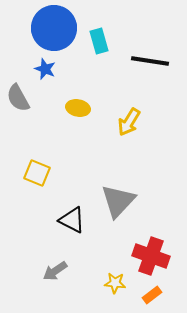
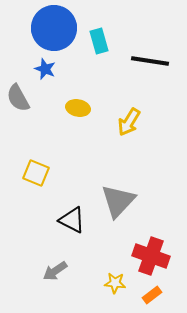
yellow square: moved 1 px left
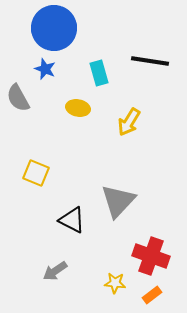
cyan rectangle: moved 32 px down
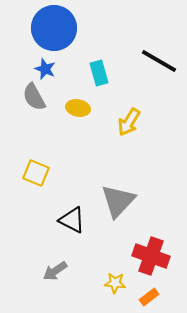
black line: moved 9 px right; rotated 21 degrees clockwise
gray semicircle: moved 16 px right, 1 px up
orange rectangle: moved 3 px left, 2 px down
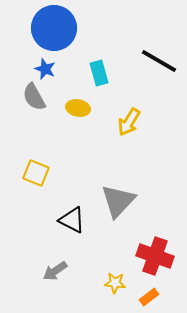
red cross: moved 4 px right
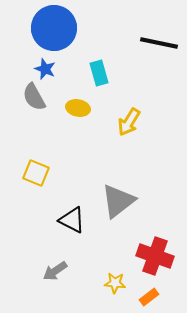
black line: moved 18 px up; rotated 18 degrees counterclockwise
gray triangle: rotated 9 degrees clockwise
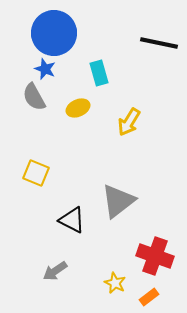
blue circle: moved 5 px down
yellow ellipse: rotated 35 degrees counterclockwise
yellow star: rotated 20 degrees clockwise
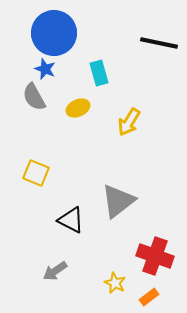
black triangle: moved 1 px left
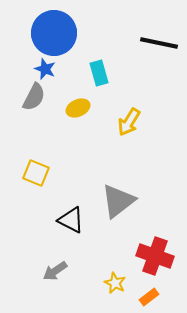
gray semicircle: rotated 124 degrees counterclockwise
